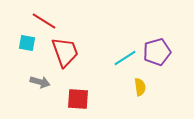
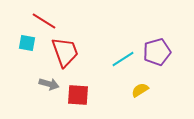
cyan line: moved 2 px left, 1 px down
gray arrow: moved 9 px right, 2 px down
yellow semicircle: moved 3 px down; rotated 114 degrees counterclockwise
red square: moved 4 px up
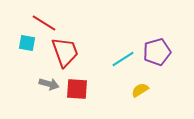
red line: moved 2 px down
red square: moved 1 px left, 6 px up
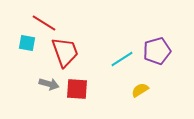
purple pentagon: moved 1 px up
cyan line: moved 1 px left
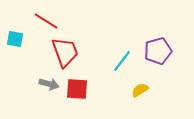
red line: moved 2 px right, 2 px up
cyan square: moved 12 px left, 4 px up
purple pentagon: moved 1 px right
cyan line: moved 2 px down; rotated 20 degrees counterclockwise
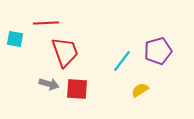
red line: moved 2 px down; rotated 35 degrees counterclockwise
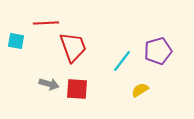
cyan square: moved 1 px right, 2 px down
red trapezoid: moved 8 px right, 5 px up
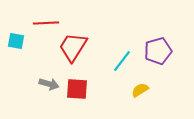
red trapezoid: rotated 128 degrees counterclockwise
